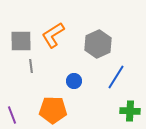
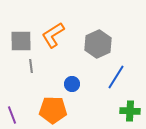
blue circle: moved 2 px left, 3 px down
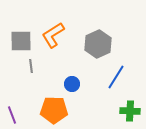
orange pentagon: moved 1 px right
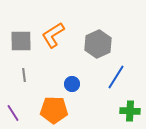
gray line: moved 7 px left, 9 px down
purple line: moved 1 px right, 2 px up; rotated 12 degrees counterclockwise
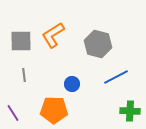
gray hexagon: rotated 20 degrees counterclockwise
blue line: rotated 30 degrees clockwise
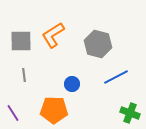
green cross: moved 2 px down; rotated 18 degrees clockwise
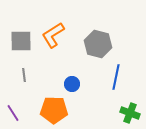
blue line: rotated 50 degrees counterclockwise
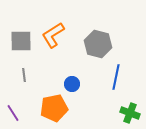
orange pentagon: moved 2 px up; rotated 12 degrees counterclockwise
